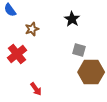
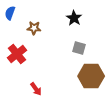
blue semicircle: moved 3 px down; rotated 56 degrees clockwise
black star: moved 2 px right, 1 px up
brown star: moved 2 px right, 1 px up; rotated 24 degrees clockwise
gray square: moved 2 px up
brown hexagon: moved 4 px down
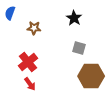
red cross: moved 11 px right, 8 px down
red arrow: moved 6 px left, 5 px up
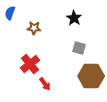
red cross: moved 2 px right, 2 px down
red arrow: moved 15 px right
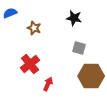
blue semicircle: rotated 48 degrees clockwise
black star: rotated 21 degrees counterclockwise
brown star: rotated 16 degrees clockwise
red arrow: moved 3 px right; rotated 120 degrees counterclockwise
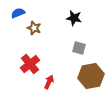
blue semicircle: moved 8 px right
brown hexagon: rotated 10 degrees counterclockwise
red arrow: moved 1 px right, 2 px up
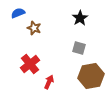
black star: moved 6 px right; rotated 28 degrees clockwise
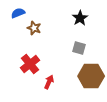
brown hexagon: rotated 10 degrees clockwise
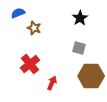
red arrow: moved 3 px right, 1 px down
